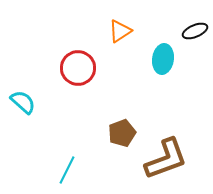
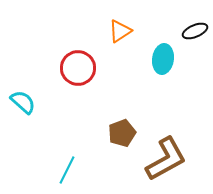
brown L-shape: rotated 9 degrees counterclockwise
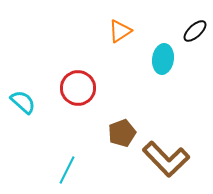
black ellipse: rotated 20 degrees counterclockwise
red circle: moved 20 px down
brown L-shape: rotated 75 degrees clockwise
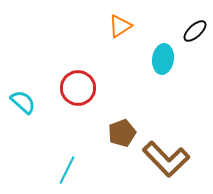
orange triangle: moved 5 px up
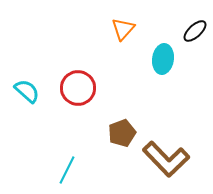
orange triangle: moved 3 px right, 3 px down; rotated 15 degrees counterclockwise
cyan semicircle: moved 4 px right, 11 px up
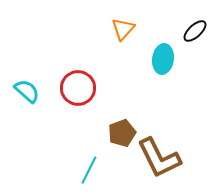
brown L-shape: moved 7 px left, 1 px up; rotated 18 degrees clockwise
cyan line: moved 22 px right
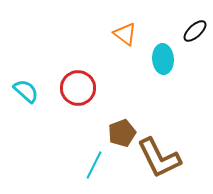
orange triangle: moved 2 px right, 5 px down; rotated 35 degrees counterclockwise
cyan ellipse: rotated 12 degrees counterclockwise
cyan semicircle: moved 1 px left
cyan line: moved 5 px right, 5 px up
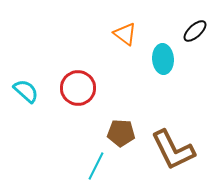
brown pentagon: moved 1 px left; rotated 24 degrees clockwise
brown L-shape: moved 14 px right, 8 px up
cyan line: moved 2 px right, 1 px down
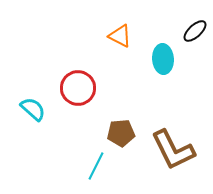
orange triangle: moved 5 px left, 2 px down; rotated 10 degrees counterclockwise
cyan semicircle: moved 7 px right, 18 px down
brown pentagon: rotated 8 degrees counterclockwise
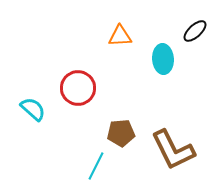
orange triangle: rotated 30 degrees counterclockwise
